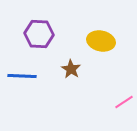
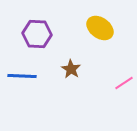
purple hexagon: moved 2 px left
yellow ellipse: moved 1 px left, 13 px up; rotated 24 degrees clockwise
pink line: moved 19 px up
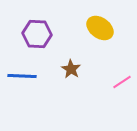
pink line: moved 2 px left, 1 px up
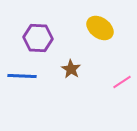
purple hexagon: moved 1 px right, 4 px down
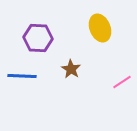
yellow ellipse: rotated 32 degrees clockwise
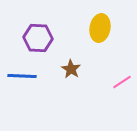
yellow ellipse: rotated 32 degrees clockwise
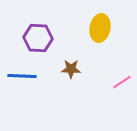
brown star: rotated 30 degrees counterclockwise
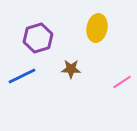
yellow ellipse: moved 3 px left
purple hexagon: rotated 20 degrees counterclockwise
blue line: rotated 28 degrees counterclockwise
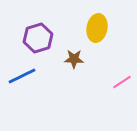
brown star: moved 3 px right, 10 px up
